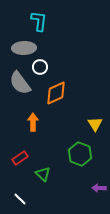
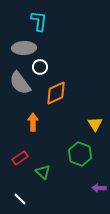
green triangle: moved 2 px up
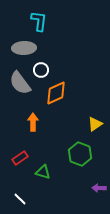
white circle: moved 1 px right, 3 px down
yellow triangle: rotated 28 degrees clockwise
green triangle: rotated 28 degrees counterclockwise
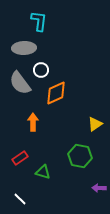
green hexagon: moved 2 px down; rotated 10 degrees counterclockwise
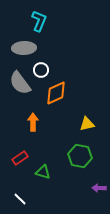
cyan L-shape: rotated 15 degrees clockwise
yellow triangle: moved 8 px left; rotated 21 degrees clockwise
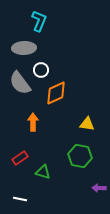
yellow triangle: rotated 21 degrees clockwise
white line: rotated 32 degrees counterclockwise
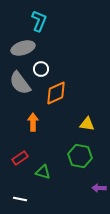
gray ellipse: moved 1 px left; rotated 15 degrees counterclockwise
white circle: moved 1 px up
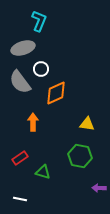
gray semicircle: moved 1 px up
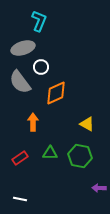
white circle: moved 2 px up
yellow triangle: rotated 21 degrees clockwise
green triangle: moved 7 px right, 19 px up; rotated 14 degrees counterclockwise
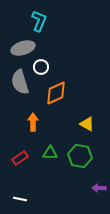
gray semicircle: rotated 20 degrees clockwise
